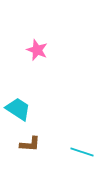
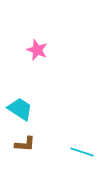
cyan trapezoid: moved 2 px right
brown L-shape: moved 5 px left
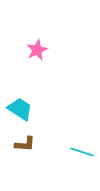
pink star: rotated 25 degrees clockwise
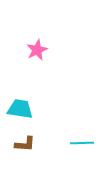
cyan trapezoid: rotated 24 degrees counterclockwise
cyan line: moved 9 px up; rotated 20 degrees counterclockwise
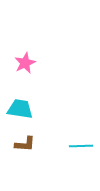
pink star: moved 12 px left, 13 px down
cyan line: moved 1 px left, 3 px down
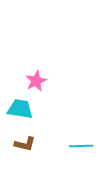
pink star: moved 11 px right, 18 px down
brown L-shape: rotated 10 degrees clockwise
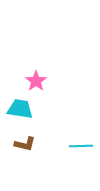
pink star: rotated 10 degrees counterclockwise
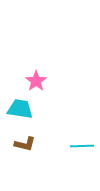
cyan line: moved 1 px right
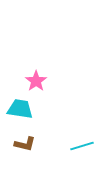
cyan line: rotated 15 degrees counterclockwise
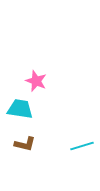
pink star: rotated 15 degrees counterclockwise
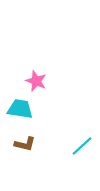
cyan line: rotated 25 degrees counterclockwise
